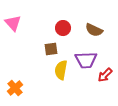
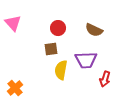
red circle: moved 5 px left
red arrow: moved 4 px down; rotated 28 degrees counterclockwise
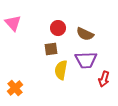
brown semicircle: moved 9 px left, 4 px down
red arrow: moved 1 px left
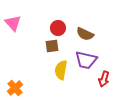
brown square: moved 1 px right, 3 px up
purple trapezoid: rotated 15 degrees clockwise
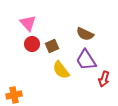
pink triangle: moved 15 px right
red circle: moved 26 px left, 16 px down
brown square: rotated 16 degrees counterclockwise
purple trapezoid: rotated 45 degrees clockwise
yellow semicircle: rotated 48 degrees counterclockwise
orange cross: moved 1 px left, 7 px down; rotated 28 degrees clockwise
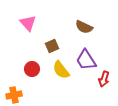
brown semicircle: moved 1 px left, 7 px up
red circle: moved 25 px down
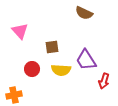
pink triangle: moved 8 px left, 8 px down
brown semicircle: moved 14 px up
brown square: moved 1 px down; rotated 16 degrees clockwise
yellow semicircle: rotated 48 degrees counterclockwise
red arrow: moved 2 px down
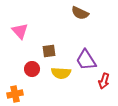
brown semicircle: moved 4 px left
brown square: moved 3 px left, 4 px down
yellow semicircle: moved 3 px down
orange cross: moved 1 px right, 1 px up
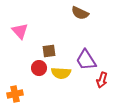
red circle: moved 7 px right, 1 px up
red arrow: moved 2 px left, 1 px up
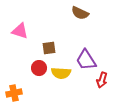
pink triangle: rotated 30 degrees counterclockwise
brown square: moved 3 px up
orange cross: moved 1 px left, 1 px up
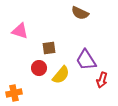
yellow semicircle: moved 2 px down; rotated 54 degrees counterclockwise
